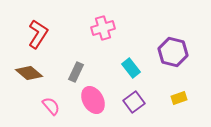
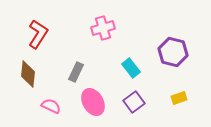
brown diamond: moved 1 px left, 1 px down; rotated 56 degrees clockwise
pink ellipse: moved 2 px down
pink semicircle: rotated 24 degrees counterclockwise
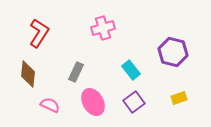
red L-shape: moved 1 px right, 1 px up
cyan rectangle: moved 2 px down
pink semicircle: moved 1 px left, 1 px up
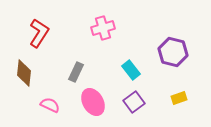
brown diamond: moved 4 px left, 1 px up
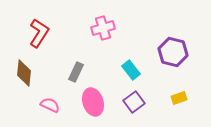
pink ellipse: rotated 12 degrees clockwise
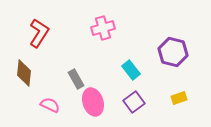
gray rectangle: moved 7 px down; rotated 54 degrees counterclockwise
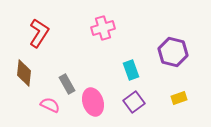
cyan rectangle: rotated 18 degrees clockwise
gray rectangle: moved 9 px left, 5 px down
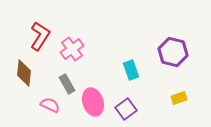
pink cross: moved 31 px left, 21 px down; rotated 20 degrees counterclockwise
red L-shape: moved 1 px right, 3 px down
purple square: moved 8 px left, 7 px down
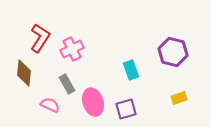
red L-shape: moved 2 px down
pink cross: rotated 10 degrees clockwise
purple square: rotated 20 degrees clockwise
